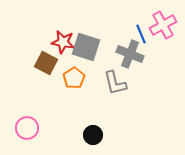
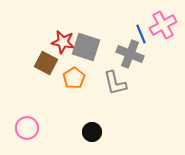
black circle: moved 1 px left, 3 px up
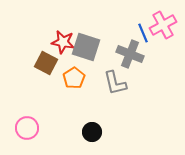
blue line: moved 2 px right, 1 px up
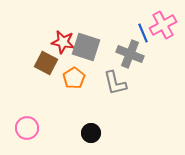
black circle: moved 1 px left, 1 px down
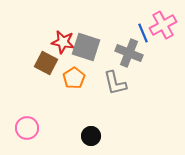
gray cross: moved 1 px left, 1 px up
black circle: moved 3 px down
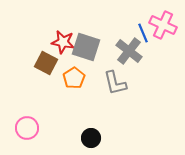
pink cross: rotated 36 degrees counterclockwise
gray cross: moved 2 px up; rotated 16 degrees clockwise
black circle: moved 2 px down
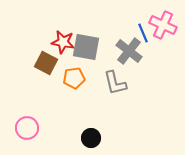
gray square: rotated 8 degrees counterclockwise
orange pentagon: rotated 25 degrees clockwise
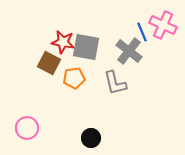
blue line: moved 1 px left, 1 px up
brown square: moved 3 px right
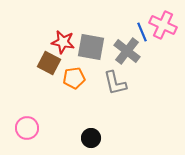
gray square: moved 5 px right
gray cross: moved 2 px left
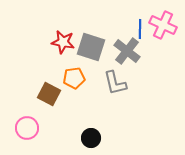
blue line: moved 2 px left, 3 px up; rotated 24 degrees clockwise
gray square: rotated 8 degrees clockwise
brown square: moved 31 px down
